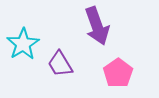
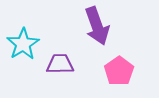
purple trapezoid: rotated 120 degrees clockwise
pink pentagon: moved 1 px right, 2 px up
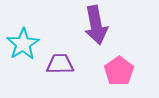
purple arrow: moved 1 px left, 1 px up; rotated 9 degrees clockwise
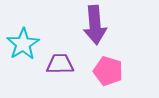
purple arrow: moved 1 px left; rotated 6 degrees clockwise
pink pentagon: moved 11 px left; rotated 20 degrees counterclockwise
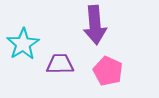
pink pentagon: rotated 8 degrees clockwise
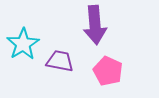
purple trapezoid: moved 3 px up; rotated 12 degrees clockwise
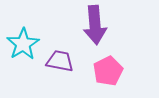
pink pentagon: rotated 20 degrees clockwise
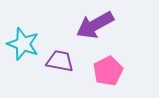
purple arrow: rotated 66 degrees clockwise
cyan star: rotated 20 degrees counterclockwise
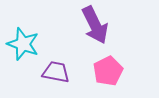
purple arrow: rotated 87 degrees counterclockwise
purple trapezoid: moved 4 px left, 11 px down
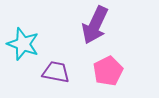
purple arrow: rotated 51 degrees clockwise
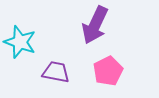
cyan star: moved 3 px left, 2 px up
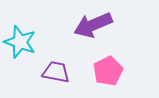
purple arrow: moved 2 px left; rotated 42 degrees clockwise
